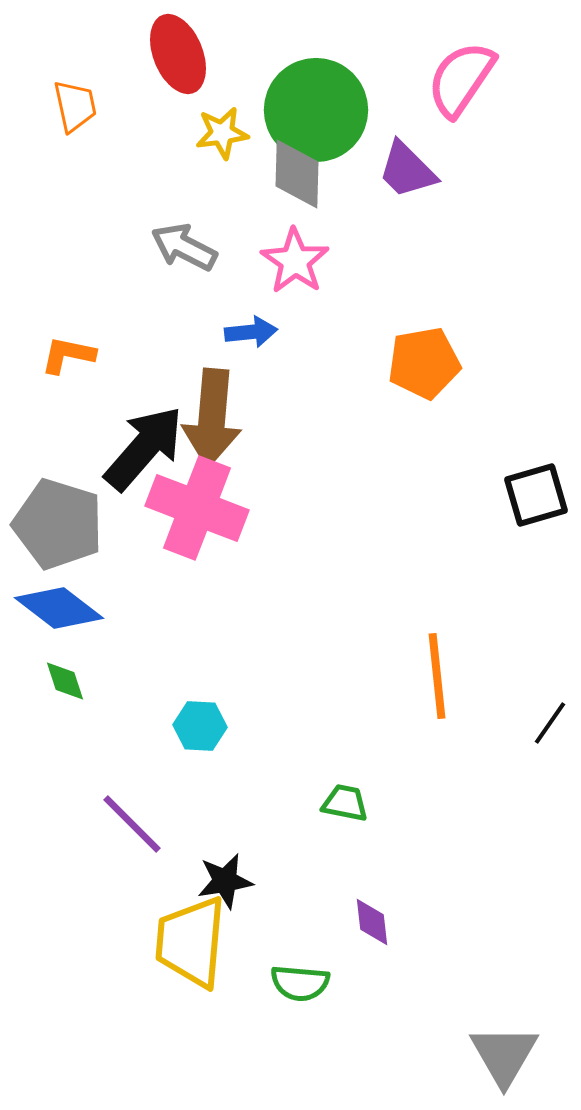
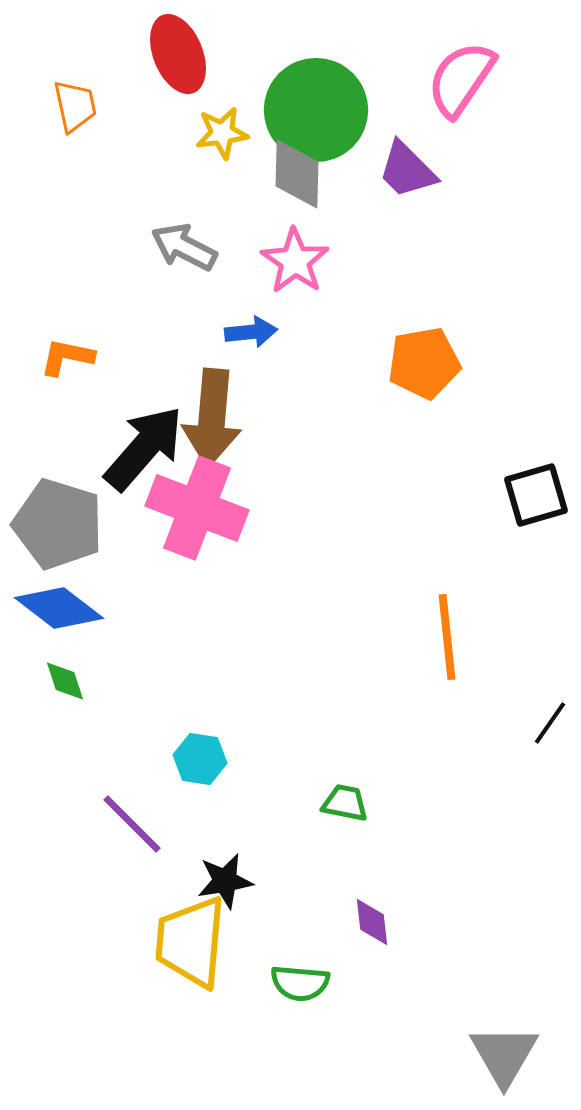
orange L-shape: moved 1 px left, 2 px down
orange line: moved 10 px right, 39 px up
cyan hexagon: moved 33 px down; rotated 6 degrees clockwise
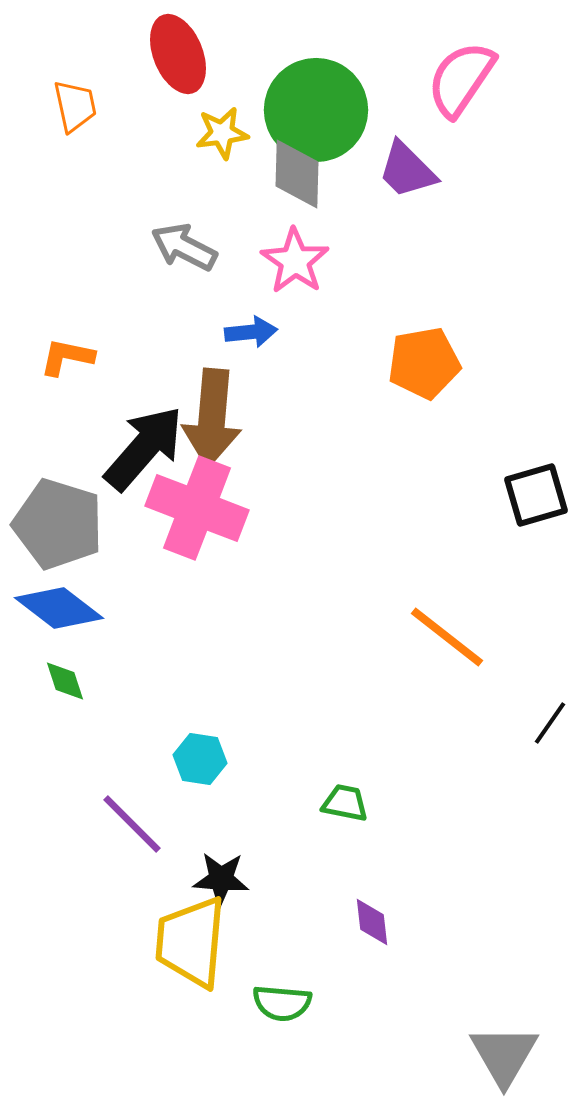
orange line: rotated 46 degrees counterclockwise
black star: moved 4 px left, 2 px up; rotated 14 degrees clockwise
green semicircle: moved 18 px left, 20 px down
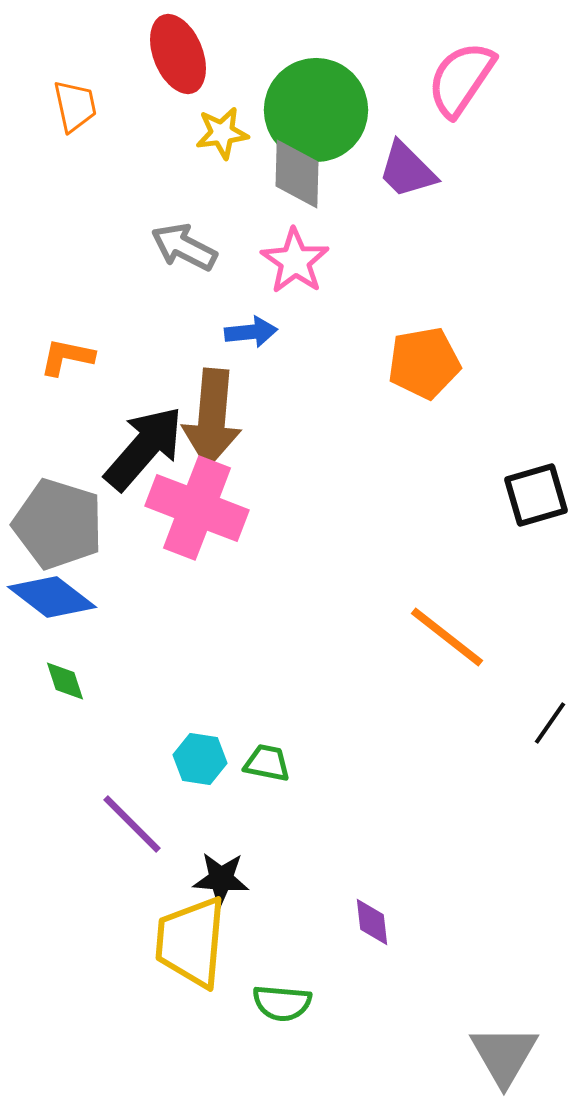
blue diamond: moved 7 px left, 11 px up
green trapezoid: moved 78 px left, 40 px up
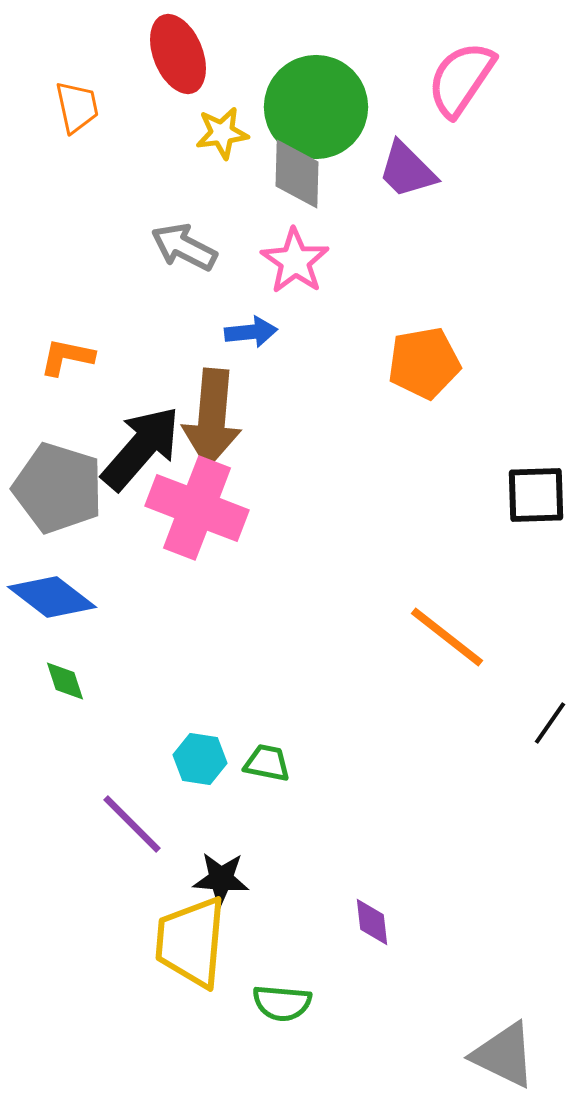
orange trapezoid: moved 2 px right, 1 px down
green circle: moved 3 px up
black arrow: moved 3 px left
black square: rotated 14 degrees clockwise
gray pentagon: moved 36 px up
gray triangle: rotated 34 degrees counterclockwise
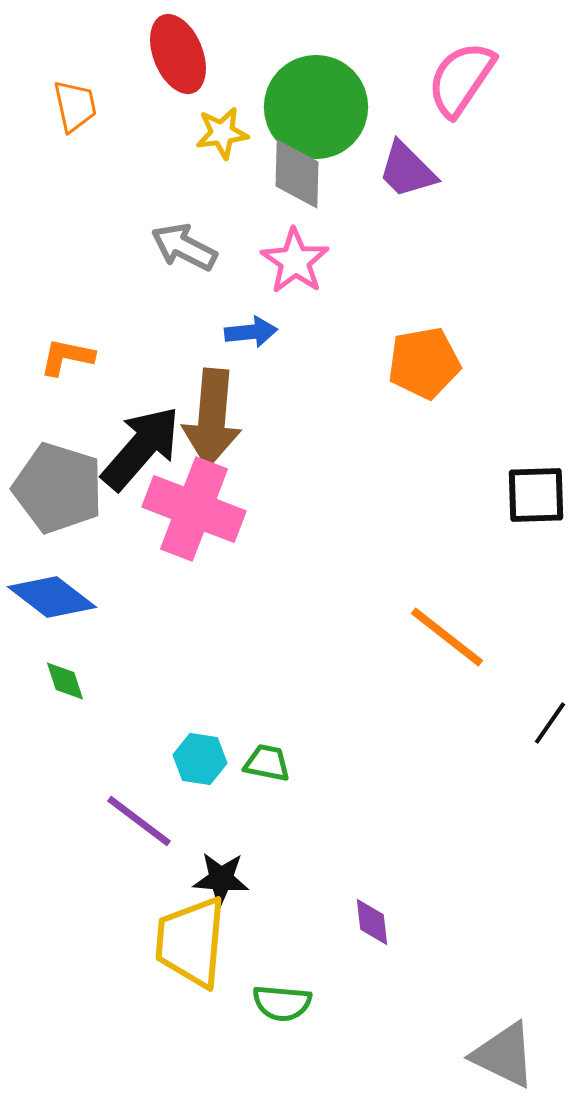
orange trapezoid: moved 2 px left, 1 px up
pink cross: moved 3 px left, 1 px down
purple line: moved 7 px right, 3 px up; rotated 8 degrees counterclockwise
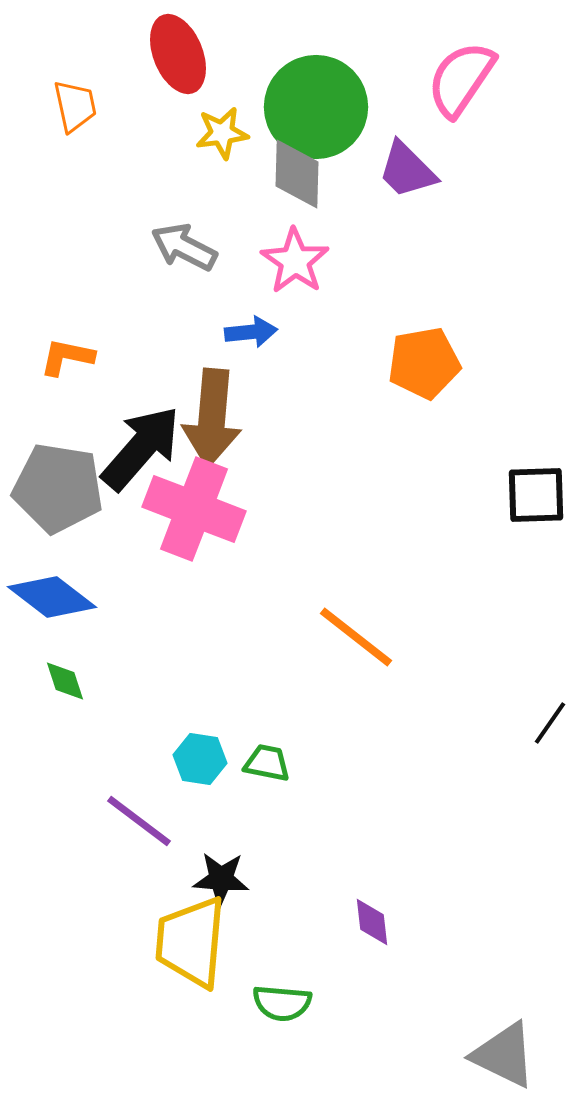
gray pentagon: rotated 8 degrees counterclockwise
orange line: moved 91 px left
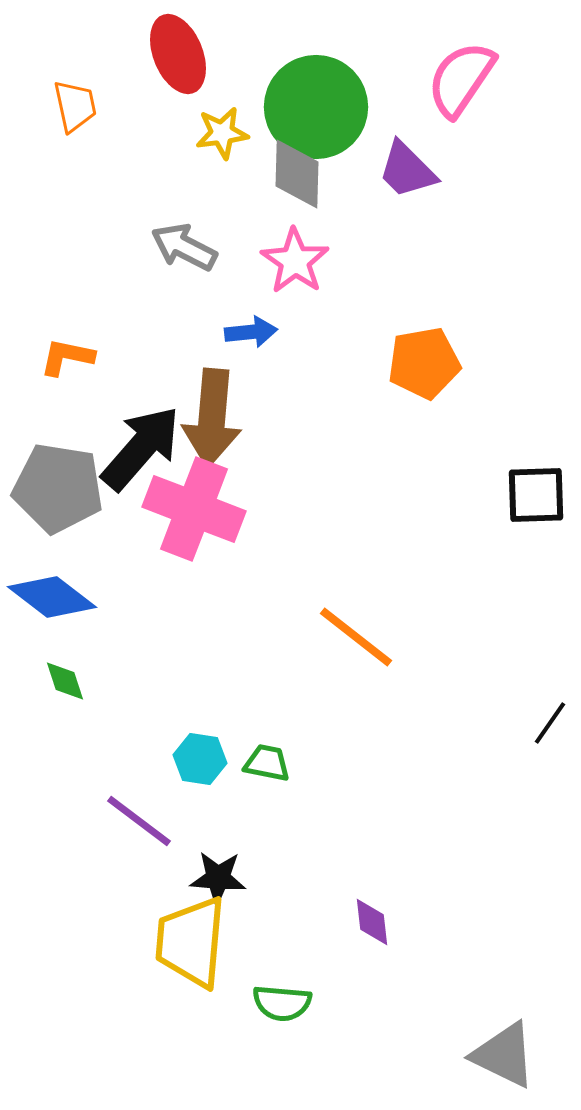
black star: moved 3 px left, 1 px up
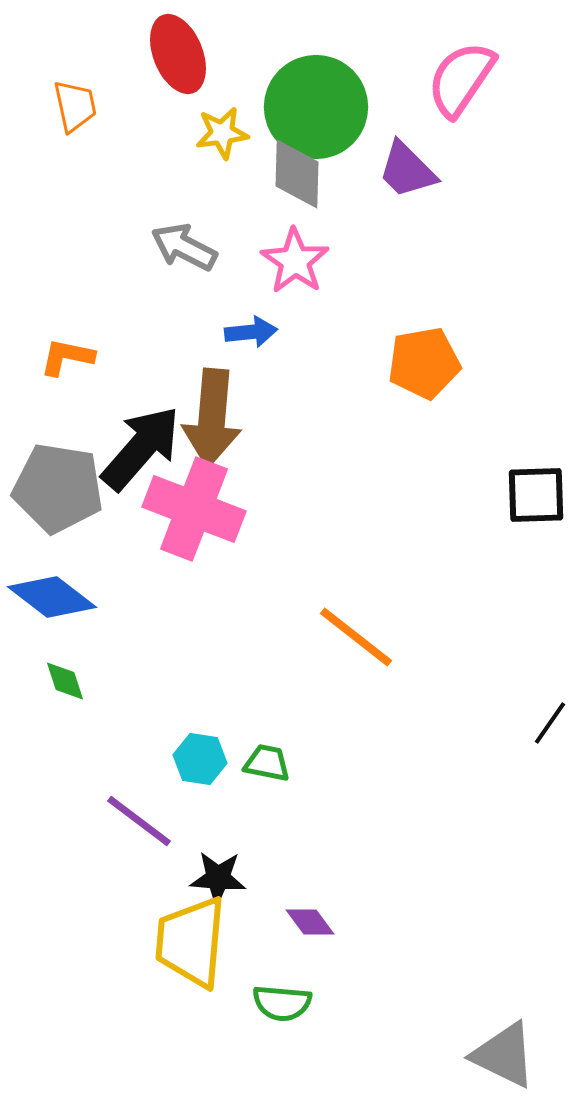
purple diamond: moved 62 px left; rotated 30 degrees counterclockwise
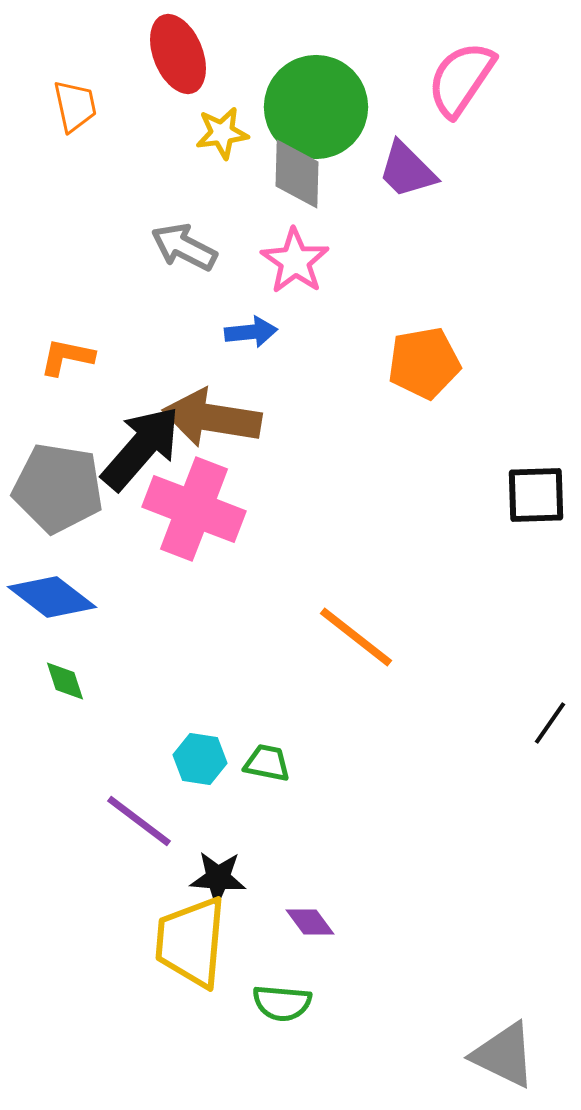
brown arrow: rotated 94 degrees clockwise
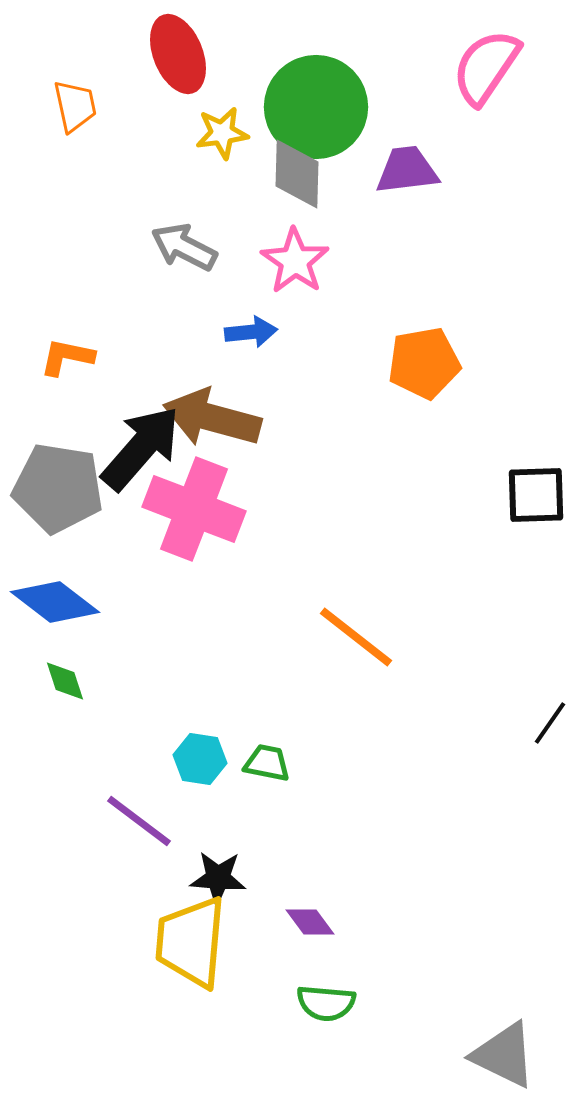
pink semicircle: moved 25 px right, 12 px up
purple trapezoid: rotated 128 degrees clockwise
brown arrow: rotated 6 degrees clockwise
blue diamond: moved 3 px right, 5 px down
green semicircle: moved 44 px right
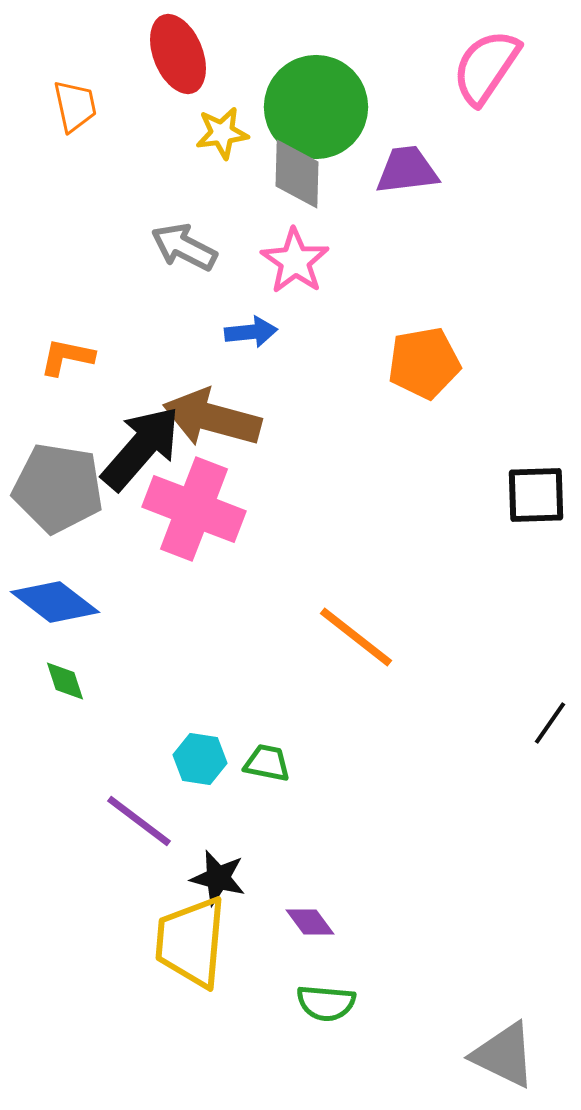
black star: rotated 10 degrees clockwise
